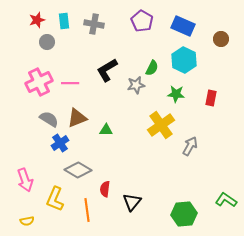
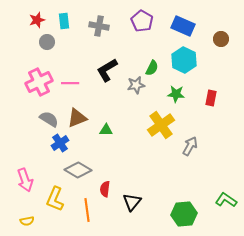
gray cross: moved 5 px right, 2 px down
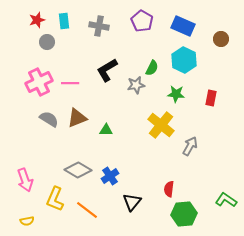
yellow cross: rotated 16 degrees counterclockwise
blue cross: moved 50 px right, 33 px down
red semicircle: moved 64 px right
orange line: rotated 45 degrees counterclockwise
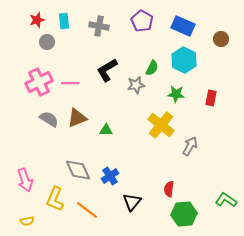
gray diamond: rotated 36 degrees clockwise
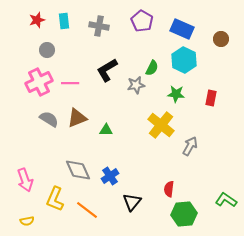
blue rectangle: moved 1 px left, 3 px down
gray circle: moved 8 px down
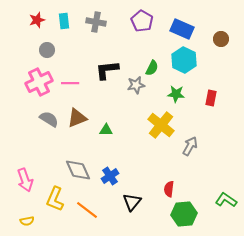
gray cross: moved 3 px left, 4 px up
black L-shape: rotated 25 degrees clockwise
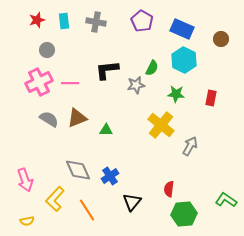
yellow L-shape: rotated 20 degrees clockwise
orange line: rotated 20 degrees clockwise
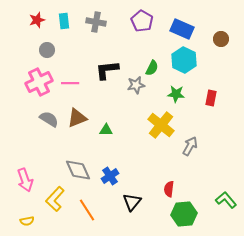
green L-shape: rotated 15 degrees clockwise
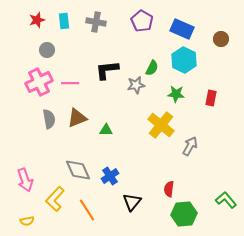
gray semicircle: rotated 48 degrees clockwise
